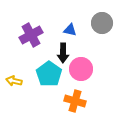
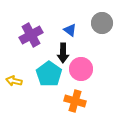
blue triangle: rotated 24 degrees clockwise
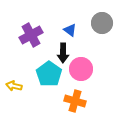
yellow arrow: moved 5 px down
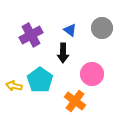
gray circle: moved 5 px down
pink circle: moved 11 px right, 5 px down
cyan pentagon: moved 9 px left, 6 px down
orange cross: rotated 20 degrees clockwise
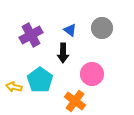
yellow arrow: moved 1 px down
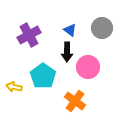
purple cross: moved 2 px left
black arrow: moved 4 px right, 1 px up
pink circle: moved 4 px left, 7 px up
cyan pentagon: moved 3 px right, 4 px up
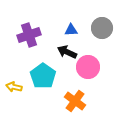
blue triangle: moved 1 px right; rotated 40 degrees counterclockwise
purple cross: rotated 10 degrees clockwise
black arrow: rotated 114 degrees clockwise
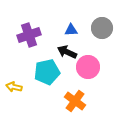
cyan pentagon: moved 4 px right, 4 px up; rotated 25 degrees clockwise
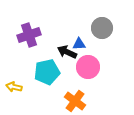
blue triangle: moved 8 px right, 14 px down
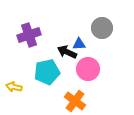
pink circle: moved 2 px down
